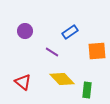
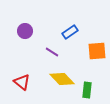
red triangle: moved 1 px left
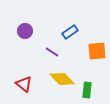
red triangle: moved 2 px right, 2 px down
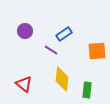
blue rectangle: moved 6 px left, 2 px down
purple line: moved 1 px left, 2 px up
yellow diamond: rotated 50 degrees clockwise
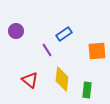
purple circle: moved 9 px left
purple line: moved 4 px left; rotated 24 degrees clockwise
red triangle: moved 6 px right, 4 px up
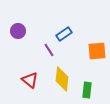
purple circle: moved 2 px right
purple line: moved 2 px right
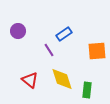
yellow diamond: rotated 25 degrees counterclockwise
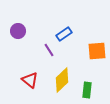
yellow diamond: moved 1 px down; rotated 65 degrees clockwise
